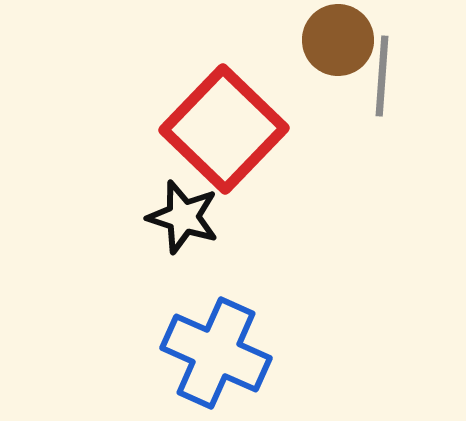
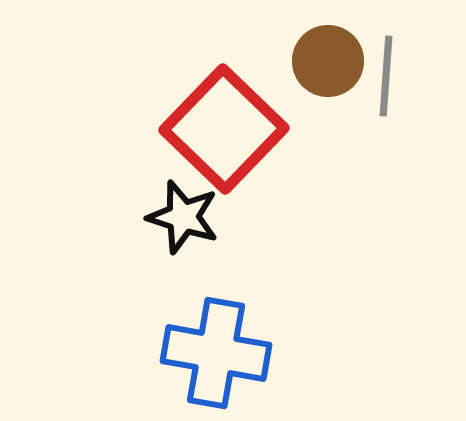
brown circle: moved 10 px left, 21 px down
gray line: moved 4 px right
blue cross: rotated 14 degrees counterclockwise
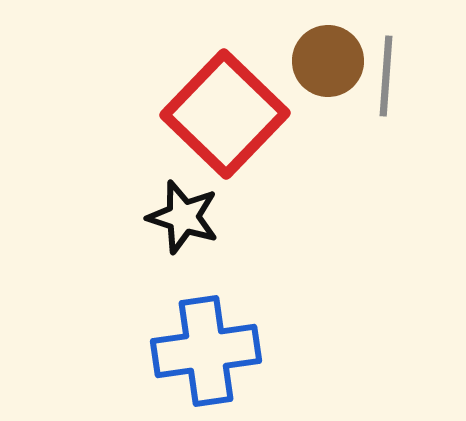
red square: moved 1 px right, 15 px up
blue cross: moved 10 px left, 2 px up; rotated 18 degrees counterclockwise
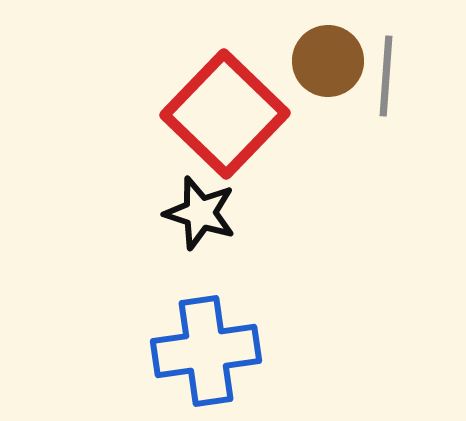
black star: moved 17 px right, 4 px up
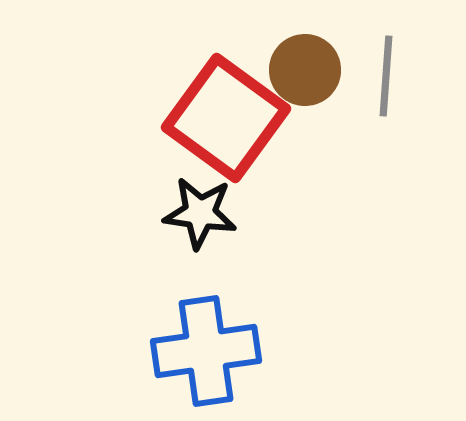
brown circle: moved 23 px left, 9 px down
red square: moved 1 px right, 4 px down; rotated 8 degrees counterclockwise
black star: rotated 10 degrees counterclockwise
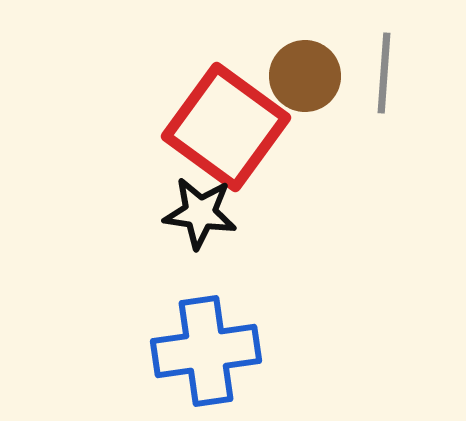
brown circle: moved 6 px down
gray line: moved 2 px left, 3 px up
red square: moved 9 px down
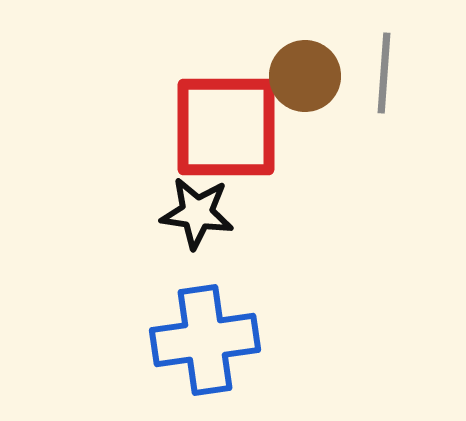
red square: rotated 36 degrees counterclockwise
black star: moved 3 px left
blue cross: moved 1 px left, 11 px up
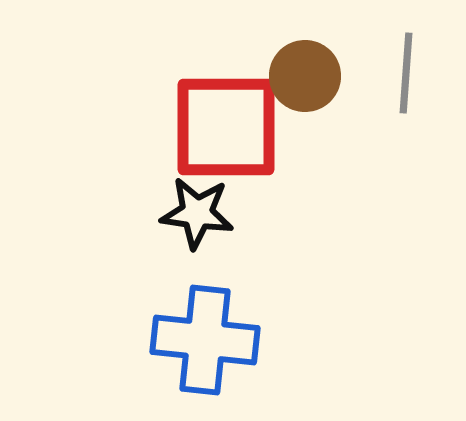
gray line: moved 22 px right
blue cross: rotated 14 degrees clockwise
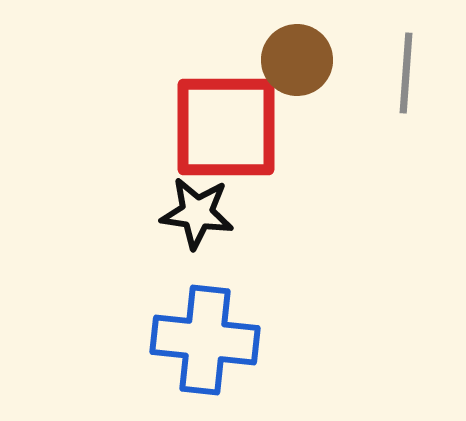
brown circle: moved 8 px left, 16 px up
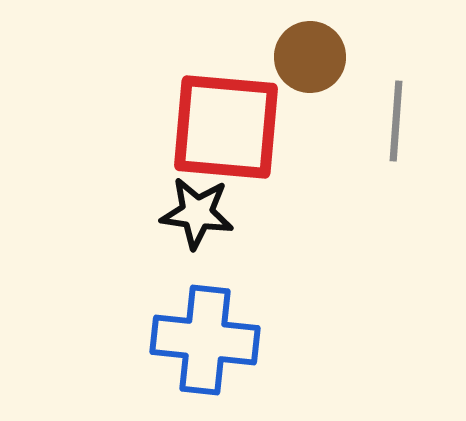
brown circle: moved 13 px right, 3 px up
gray line: moved 10 px left, 48 px down
red square: rotated 5 degrees clockwise
